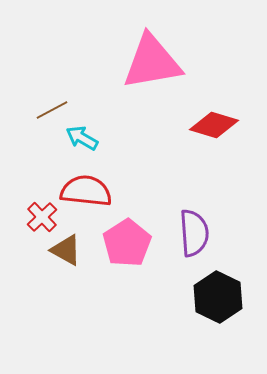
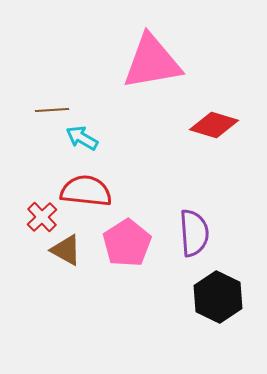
brown line: rotated 24 degrees clockwise
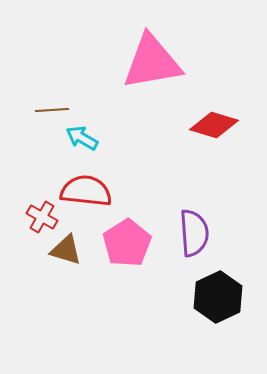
red cross: rotated 16 degrees counterclockwise
brown triangle: rotated 12 degrees counterclockwise
black hexagon: rotated 9 degrees clockwise
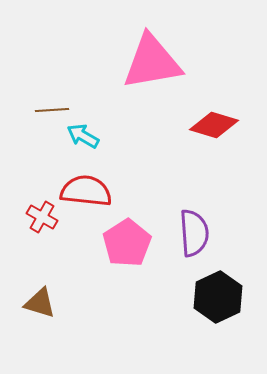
cyan arrow: moved 1 px right, 2 px up
brown triangle: moved 26 px left, 53 px down
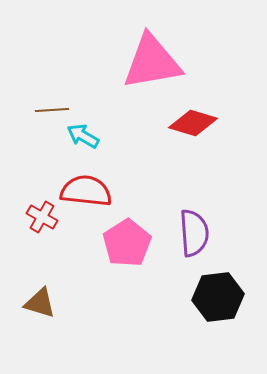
red diamond: moved 21 px left, 2 px up
black hexagon: rotated 18 degrees clockwise
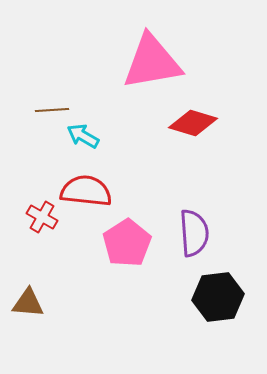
brown triangle: moved 12 px left; rotated 12 degrees counterclockwise
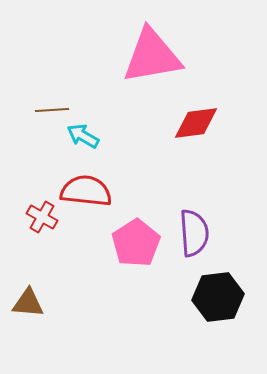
pink triangle: moved 6 px up
red diamond: moved 3 px right; rotated 24 degrees counterclockwise
pink pentagon: moved 9 px right
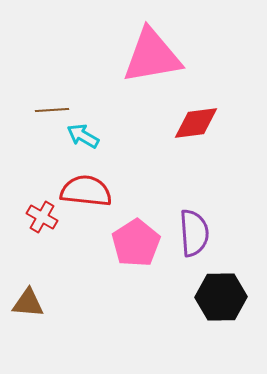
black hexagon: moved 3 px right; rotated 6 degrees clockwise
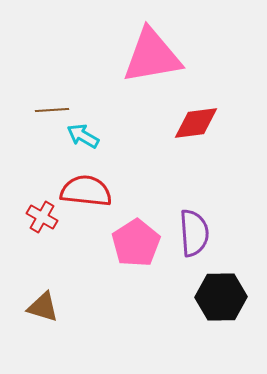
brown triangle: moved 15 px right, 4 px down; rotated 12 degrees clockwise
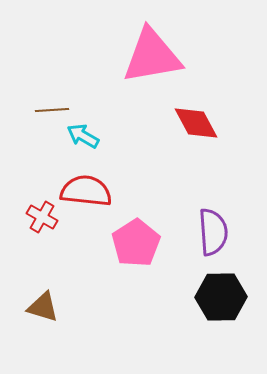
red diamond: rotated 69 degrees clockwise
purple semicircle: moved 19 px right, 1 px up
